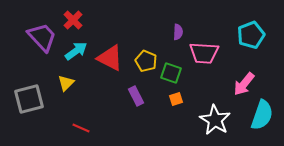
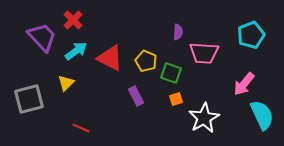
cyan semicircle: rotated 44 degrees counterclockwise
white star: moved 11 px left, 2 px up; rotated 12 degrees clockwise
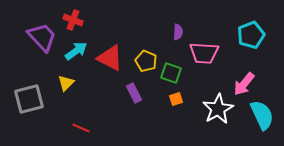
red cross: rotated 24 degrees counterclockwise
purple rectangle: moved 2 px left, 3 px up
white star: moved 14 px right, 9 px up
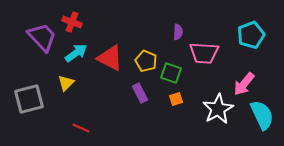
red cross: moved 1 px left, 2 px down
cyan arrow: moved 2 px down
purple rectangle: moved 6 px right
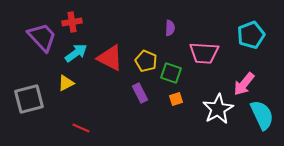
red cross: rotated 30 degrees counterclockwise
purple semicircle: moved 8 px left, 4 px up
yellow triangle: rotated 18 degrees clockwise
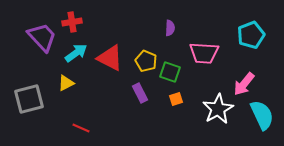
green square: moved 1 px left, 1 px up
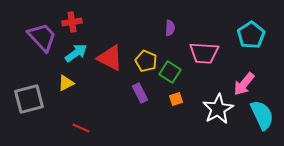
cyan pentagon: rotated 12 degrees counterclockwise
green square: rotated 15 degrees clockwise
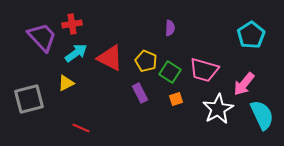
red cross: moved 2 px down
pink trapezoid: moved 17 px down; rotated 12 degrees clockwise
